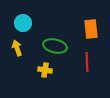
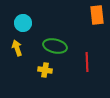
orange rectangle: moved 6 px right, 14 px up
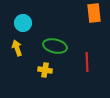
orange rectangle: moved 3 px left, 2 px up
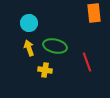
cyan circle: moved 6 px right
yellow arrow: moved 12 px right
red line: rotated 18 degrees counterclockwise
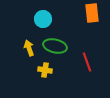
orange rectangle: moved 2 px left
cyan circle: moved 14 px right, 4 px up
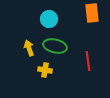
cyan circle: moved 6 px right
red line: moved 1 px right, 1 px up; rotated 12 degrees clockwise
